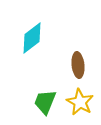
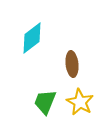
brown ellipse: moved 6 px left, 1 px up
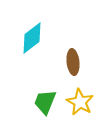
brown ellipse: moved 1 px right, 2 px up
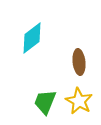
brown ellipse: moved 6 px right
yellow star: moved 1 px left, 1 px up
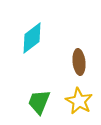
green trapezoid: moved 6 px left
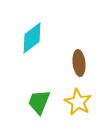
brown ellipse: moved 1 px down
yellow star: moved 1 px left, 1 px down
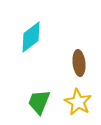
cyan diamond: moved 1 px left, 1 px up
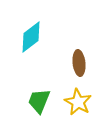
green trapezoid: moved 1 px up
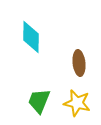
cyan diamond: rotated 52 degrees counterclockwise
yellow star: moved 1 px left, 1 px down; rotated 16 degrees counterclockwise
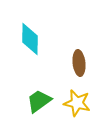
cyan diamond: moved 1 px left, 2 px down
green trapezoid: rotated 32 degrees clockwise
